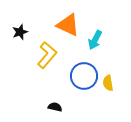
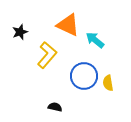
cyan arrow: rotated 102 degrees clockwise
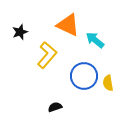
black semicircle: rotated 32 degrees counterclockwise
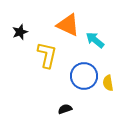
yellow L-shape: rotated 28 degrees counterclockwise
black semicircle: moved 10 px right, 2 px down
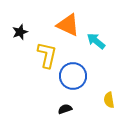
cyan arrow: moved 1 px right, 1 px down
blue circle: moved 11 px left
yellow semicircle: moved 1 px right, 17 px down
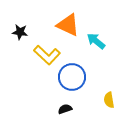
black star: rotated 28 degrees clockwise
yellow L-shape: rotated 120 degrees clockwise
blue circle: moved 1 px left, 1 px down
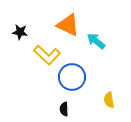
black semicircle: moved 1 px left; rotated 72 degrees counterclockwise
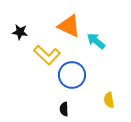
orange triangle: moved 1 px right, 1 px down
blue circle: moved 2 px up
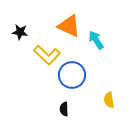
cyan arrow: moved 1 px up; rotated 18 degrees clockwise
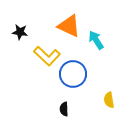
yellow L-shape: moved 1 px down
blue circle: moved 1 px right, 1 px up
